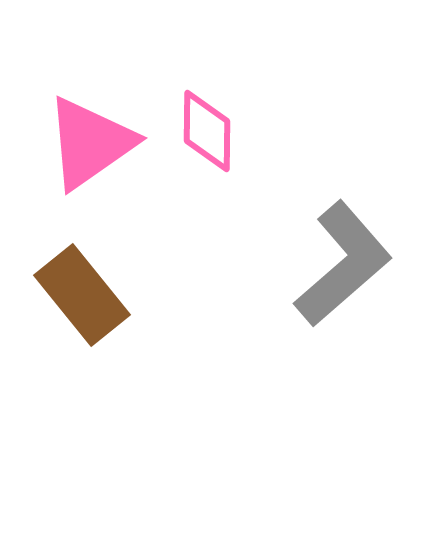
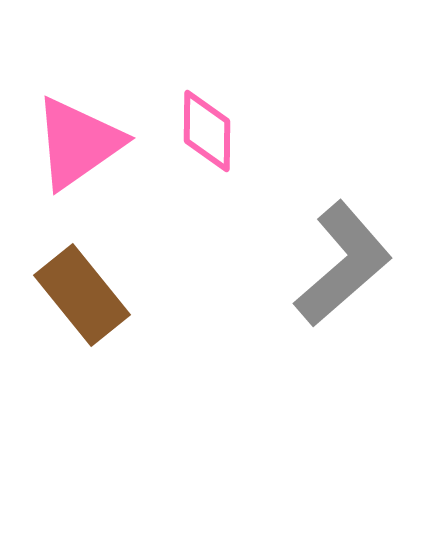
pink triangle: moved 12 px left
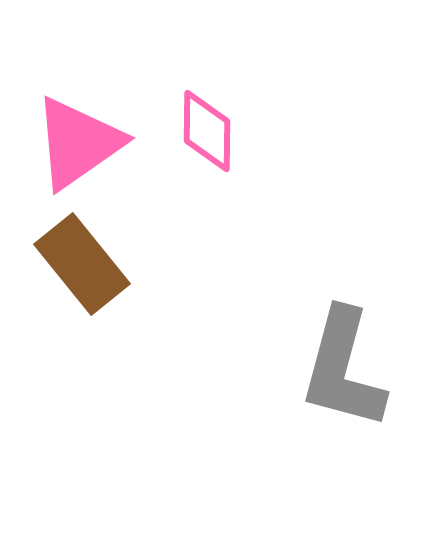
gray L-shape: moved 105 px down; rotated 146 degrees clockwise
brown rectangle: moved 31 px up
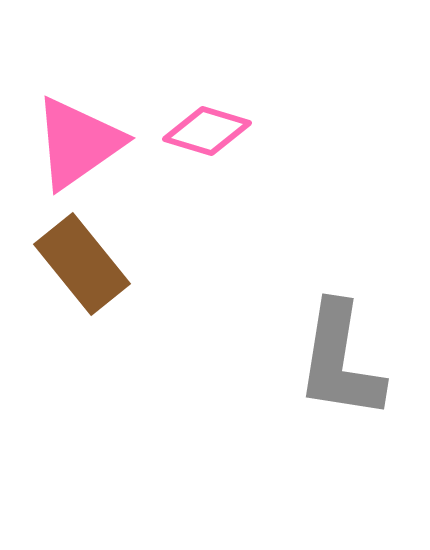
pink diamond: rotated 74 degrees counterclockwise
gray L-shape: moved 3 px left, 8 px up; rotated 6 degrees counterclockwise
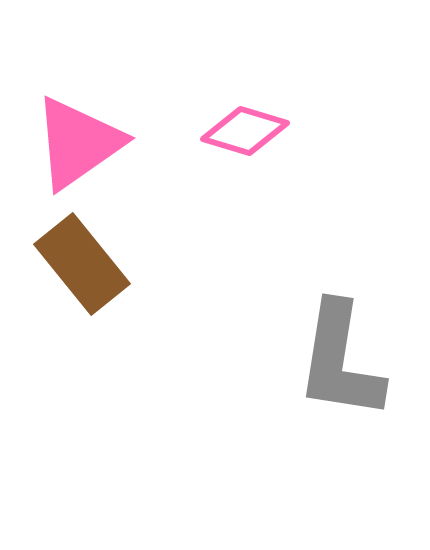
pink diamond: moved 38 px right
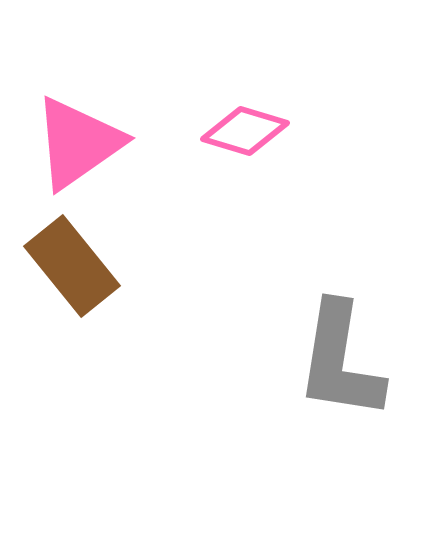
brown rectangle: moved 10 px left, 2 px down
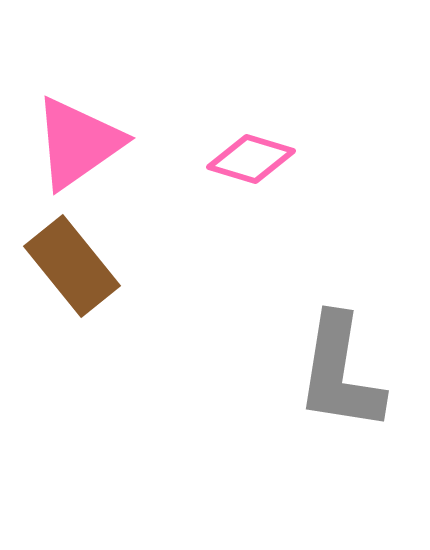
pink diamond: moved 6 px right, 28 px down
gray L-shape: moved 12 px down
